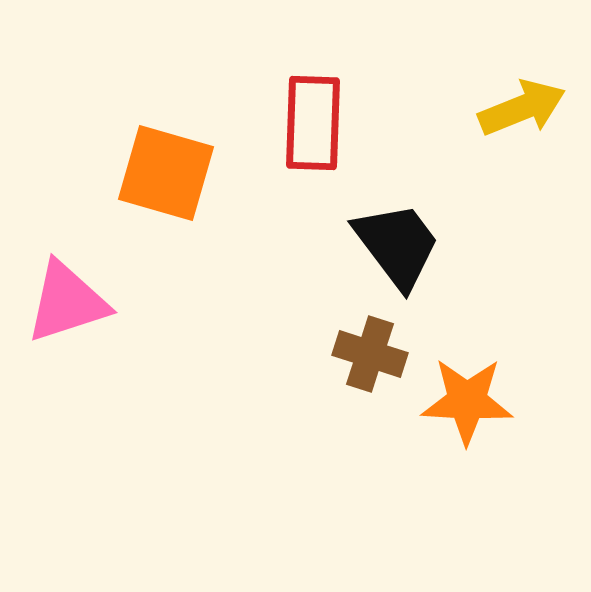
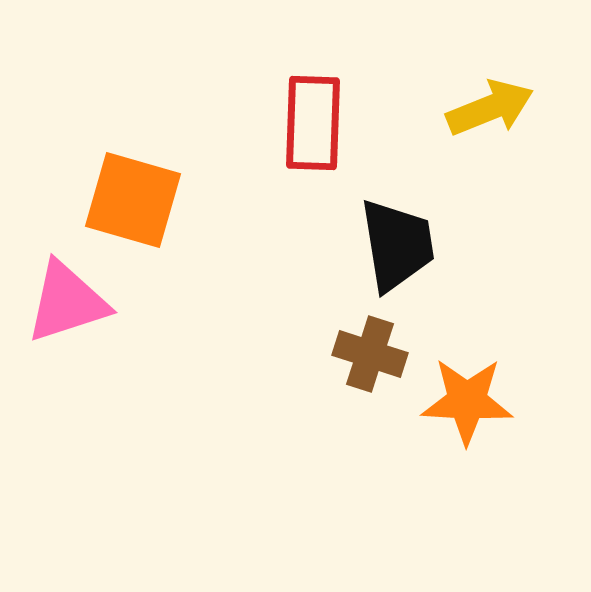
yellow arrow: moved 32 px left
orange square: moved 33 px left, 27 px down
black trapezoid: rotated 28 degrees clockwise
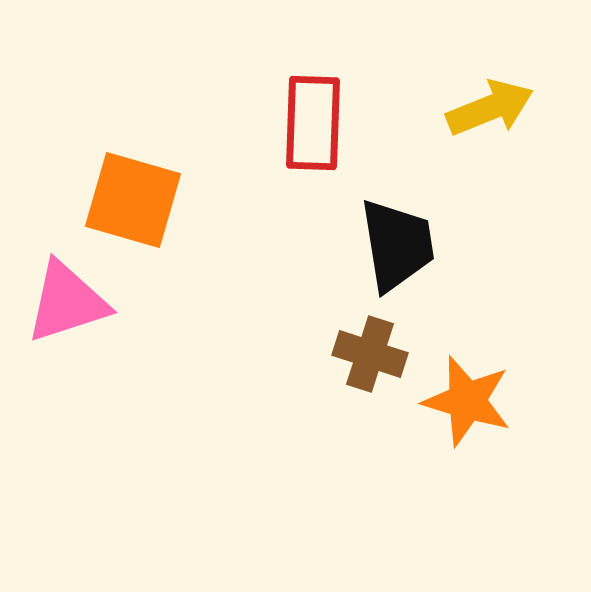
orange star: rotated 14 degrees clockwise
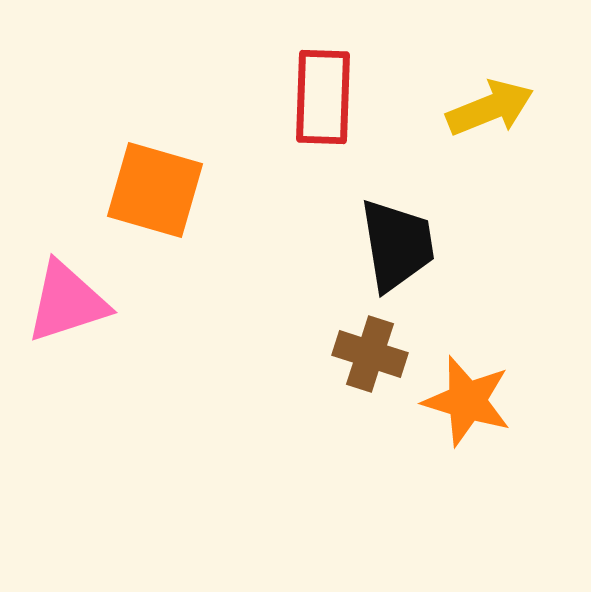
red rectangle: moved 10 px right, 26 px up
orange square: moved 22 px right, 10 px up
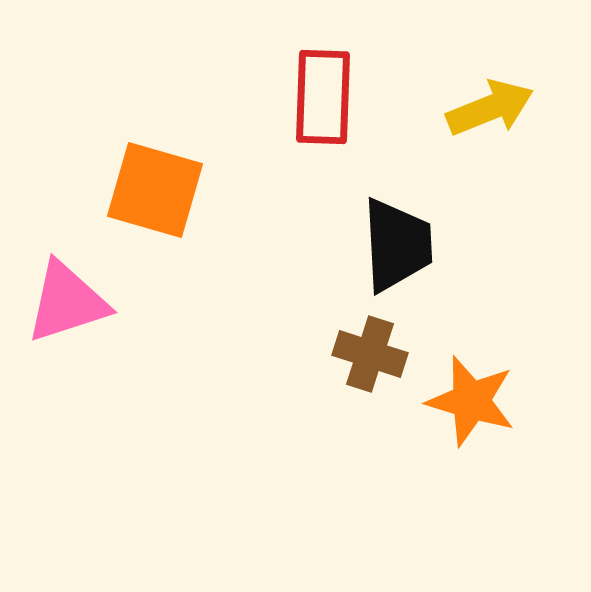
black trapezoid: rotated 6 degrees clockwise
orange star: moved 4 px right
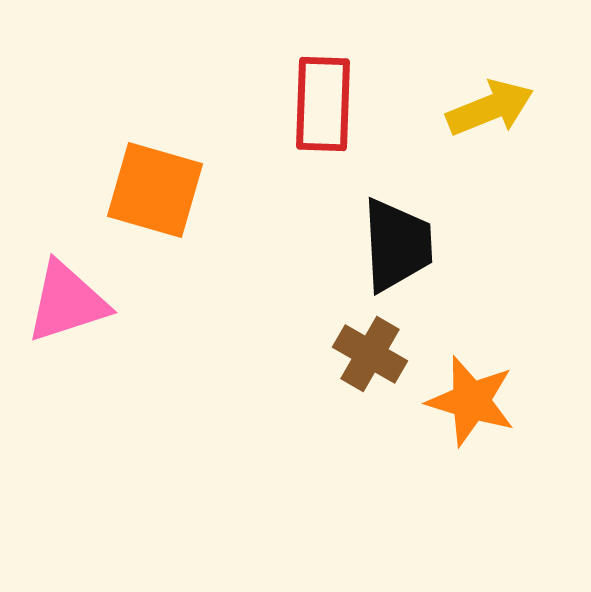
red rectangle: moved 7 px down
brown cross: rotated 12 degrees clockwise
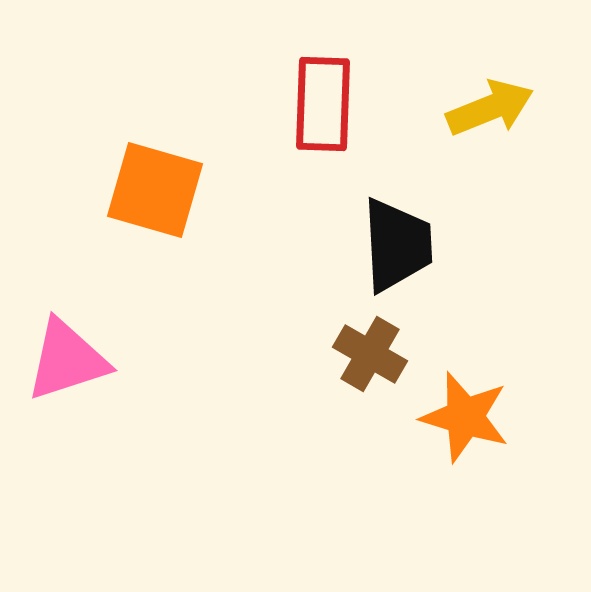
pink triangle: moved 58 px down
orange star: moved 6 px left, 16 px down
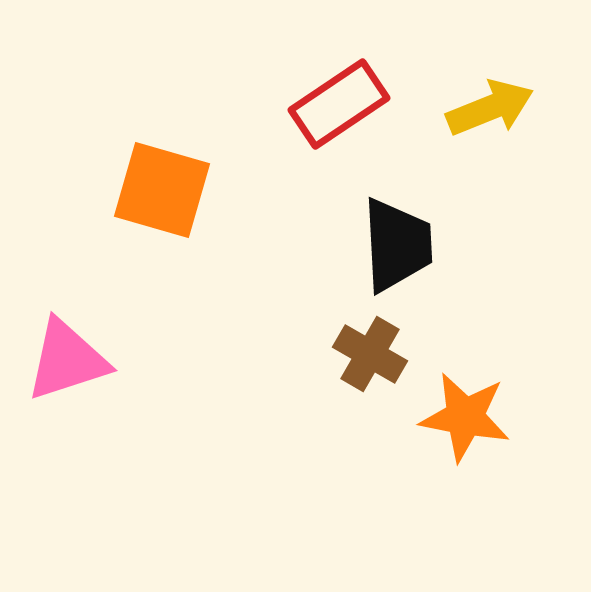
red rectangle: moved 16 px right; rotated 54 degrees clockwise
orange square: moved 7 px right
orange star: rotated 6 degrees counterclockwise
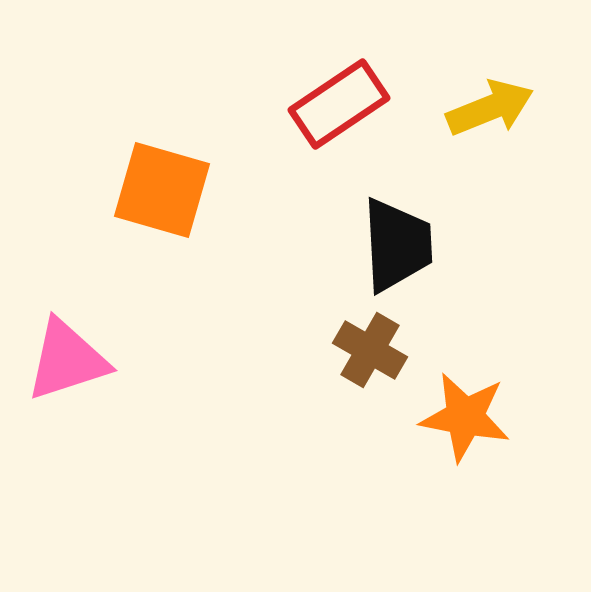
brown cross: moved 4 px up
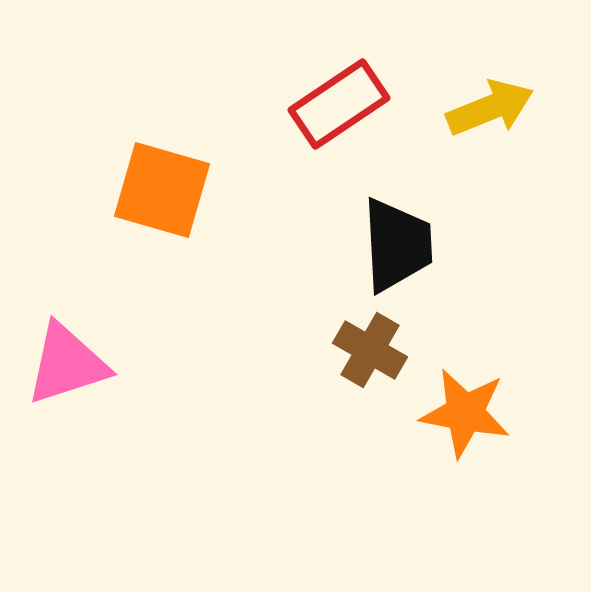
pink triangle: moved 4 px down
orange star: moved 4 px up
